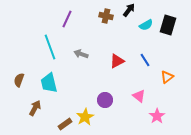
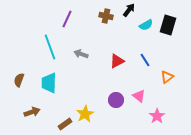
cyan trapezoid: rotated 15 degrees clockwise
purple circle: moved 11 px right
brown arrow: moved 3 px left, 4 px down; rotated 42 degrees clockwise
yellow star: moved 3 px up
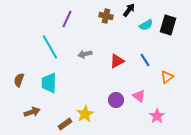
cyan line: rotated 10 degrees counterclockwise
gray arrow: moved 4 px right; rotated 32 degrees counterclockwise
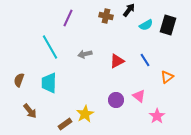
purple line: moved 1 px right, 1 px up
brown arrow: moved 2 px left, 1 px up; rotated 70 degrees clockwise
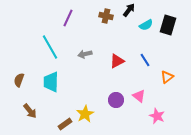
cyan trapezoid: moved 2 px right, 1 px up
pink star: rotated 14 degrees counterclockwise
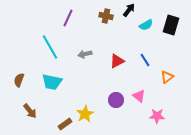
black rectangle: moved 3 px right
cyan trapezoid: moved 1 px right; rotated 80 degrees counterclockwise
pink star: rotated 21 degrees counterclockwise
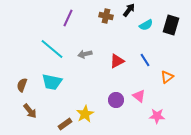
cyan line: moved 2 px right, 2 px down; rotated 20 degrees counterclockwise
brown semicircle: moved 3 px right, 5 px down
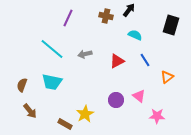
cyan semicircle: moved 11 px left, 10 px down; rotated 128 degrees counterclockwise
brown rectangle: rotated 64 degrees clockwise
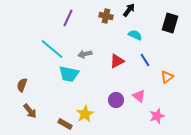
black rectangle: moved 1 px left, 2 px up
cyan trapezoid: moved 17 px right, 8 px up
pink star: rotated 21 degrees counterclockwise
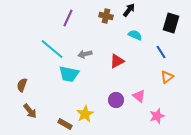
black rectangle: moved 1 px right
blue line: moved 16 px right, 8 px up
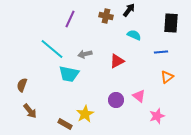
purple line: moved 2 px right, 1 px down
black rectangle: rotated 12 degrees counterclockwise
cyan semicircle: moved 1 px left
blue line: rotated 64 degrees counterclockwise
